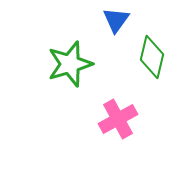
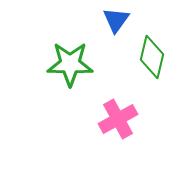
green star: rotated 18 degrees clockwise
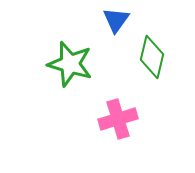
green star: rotated 15 degrees clockwise
pink cross: rotated 12 degrees clockwise
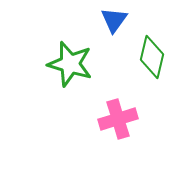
blue triangle: moved 2 px left
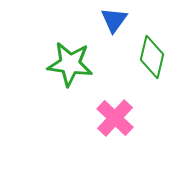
green star: rotated 9 degrees counterclockwise
pink cross: moved 3 px left, 1 px up; rotated 30 degrees counterclockwise
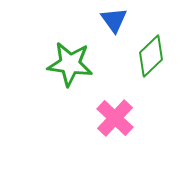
blue triangle: rotated 12 degrees counterclockwise
green diamond: moved 1 px left, 1 px up; rotated 33 degrees clockwise
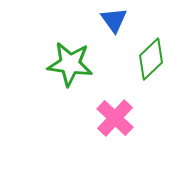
green diamond: moved 3 px down
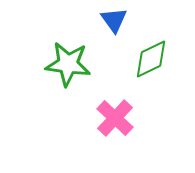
green diamond: rotated 18 degrees clockwise
green star: moved 2 px left
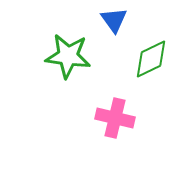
green star: moved 8 px up
pink cross: rotated 30 degrees counterclockwise
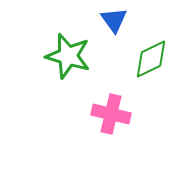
green star: rotated 9 degrees clockwise
pink cross: moved 4 px left, 4 px up
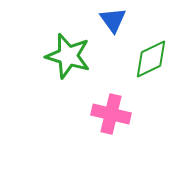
blue triangle: moved 1 px left
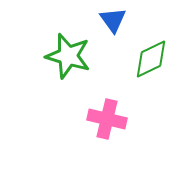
pink cross: moved 4 px left, 5 px down
